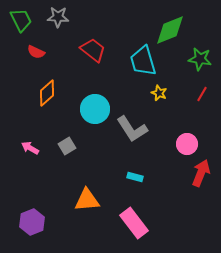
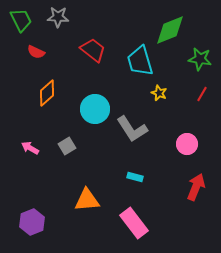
cyan trapezoid: moved 3 px left
red arrow: moved 5 px left, 14 px down
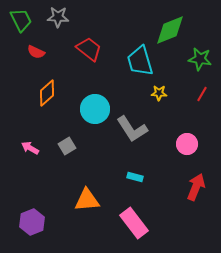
red trapezoid: moved 4 px left, 1 px up
yellow star: rotated 21 degrees counterclockwise
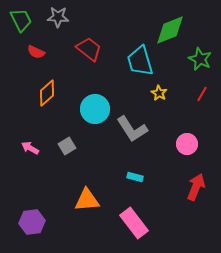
green star: rotated 15 degrees clockwise
yellow star: rotated 28 degrees clockwise
purple hexagon: rotated 15 degrees clockwise
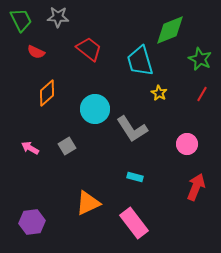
orange triangle: moved 1 px right, 3 px down; rotated 20 degrees counterclockwise
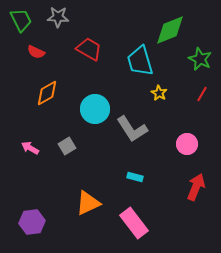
red trapezoid: rotated 8 degrees counterclockwise
orange diamond: rotated 12 degrees clockwise
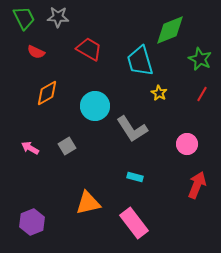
green trapezoid: moved 3 px right, 2 px up
cyan circle: moved 3 px up
red arrow: moved 1 px right, 2 px up
orange triangle: rotated 12 degrees clockwise
purple hexagon: rotated 15 degrees counterclockwise
